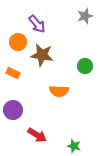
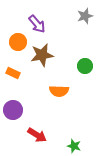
brown star: rotated 20 degrees counterclockwise
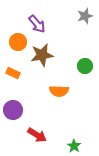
green star: rotated 16 degrees clockwise
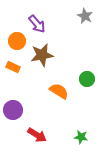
gray star: rotated 28 degrees counterclockwise
orange circle: moved 1 px left, 1 px up
green circle: moved 2 px right, 13 px down
orange rectangle: moved 6 px up
orange semicircle: rotated 150 degrees counterclockwise
green star: moved 7 px right, 9 px up; rotated 24 degrees counterclockwise
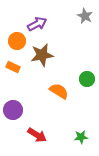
purple arrow: rotated 78 degrees counterclockwise
green star: rotated 16 degrees counterclockwise
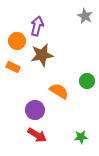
purple arrow: moved 2 px down; rotated 48 degrees counterclockwise
green circle: moved 2 px down
purple circle: moved 22 px right
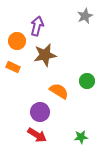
gray star: rotated 21 degrees clockwise
brown star: moved 3 px right
purple circle: moved 5 px right, 2 px down
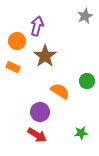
brown star: moved 1 px down; rotated 25 degrees counterclockwise
orange semicircle: moved 1 px right
green star: moved 4 px up
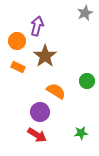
gray star: moved 3 px up
orange rectangle: moved 5 px right
orange semicircle: moved 4 px left
